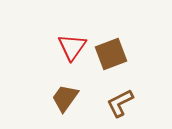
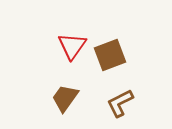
red triangle: moved 1 px up
brown square: moved 1 px left, 1 px down
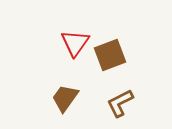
red triangle: moved 3 px right, 3 px up
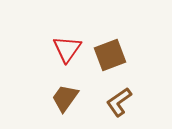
red triangle: moved 8 px left, 6 px down
brown L-shape: moved 1 px left, 1 px up; rotated 8 degrees counterclockwise
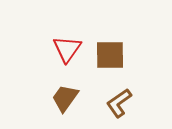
brown square: rotated 20 degrees clockwise
brown L-shape: moved 1 px down
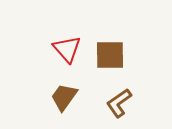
red triangle: rotated 16 degrees counterclockwise
brown trapezoid: moved 1 px left, 1 px up
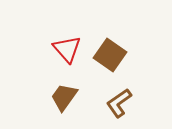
brown square: rotated 36 degrees clockwise
